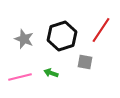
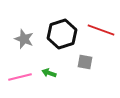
red line: rotated 76 degrees clockwise
black hexagon: moved 2 px up
green arrow: moved 2 px left
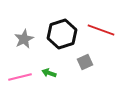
gray star: rotated 24 degrees clockwise
gray square: rotated 35 degrees counterclockwise
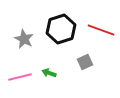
black hexagon: moved 1 px left, 5 px up
gray star: rotated 18 degrees counterclockwise
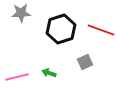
gray star: moved 3 px left, 26 px up; rotated 30 degrees counterclockwise
pink line: moved 3 px left
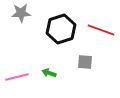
gray square: rotated 28 degrees clockwise
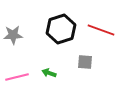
gray star: moved 8 px left, 22 px down
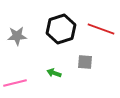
red line: moved 1 px up
gray star: moved 4 px right, 1 px down
green arrow: moved 5 px right
pink line: moved 2 px left, 6 px down
